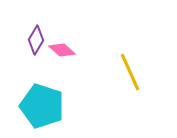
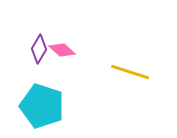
purple diamond: moved 3 px right, 9 px down
yellow line: rotated 48 degrees counterclockwise
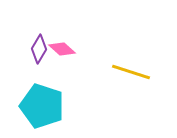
pink diamond: moved 1 px up
yellow line: moved 1 px right
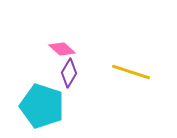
purple diamond: moved 30 px right, 24 px down
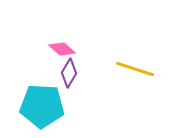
yellow line: moved 4 px right, 3 px up
cyan pentagon: rotated 15 degrees counterclockwise
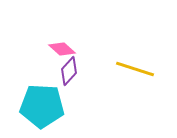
purple diamond: moved 2 px up; rotated 12 degrees clockwise
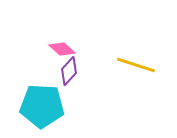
yellow line: moved 1 px right, 4 px up
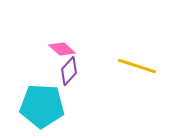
yellow line: moved 1 px right, 1 px down
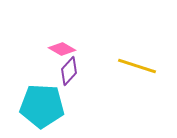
pink diamond: rotated 12 degrees counterclockwise
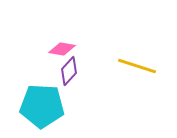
pink diamond: rotated 20 degrees counterclockwise
